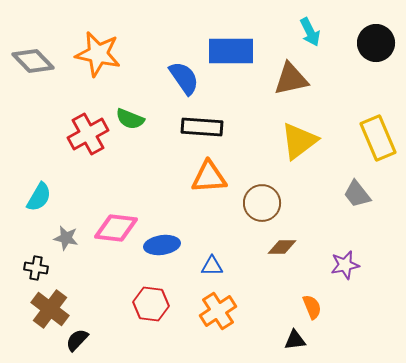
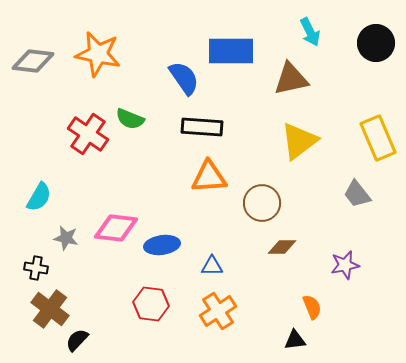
gray diamond: rotated 39 degrees counterclockwise
red cross: rotated 27 degrees counterclockwise
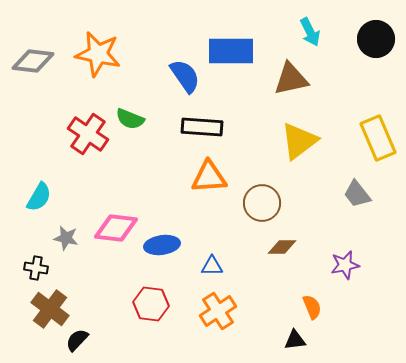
black circle: moved 4 px up
blue semicircle: moved 1 px right, 2 px up
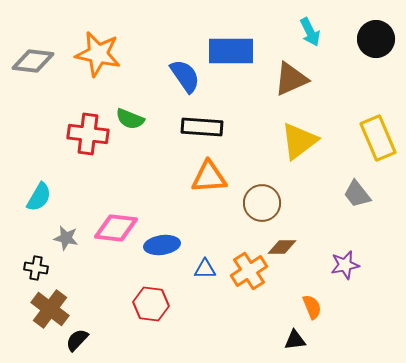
brown triangle: rotated 12 degrees counterclockwise
red cross: rotated 27 degrees counterclockwise
blue triangle: moved 7 px left, 3 px down
orange cross: moved 31 px right, 40 px up
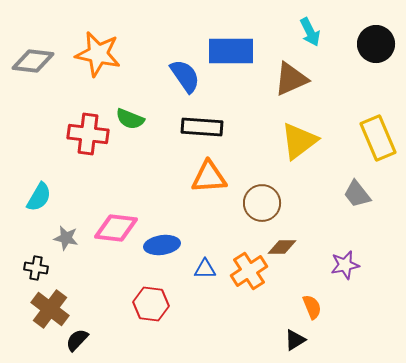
black circle: moved 5 px down
black triangle: rotated 25 degrees counterclockwise
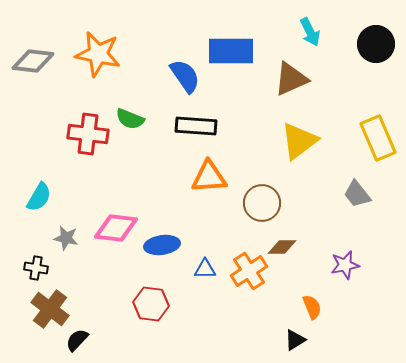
black rectangle: moved 6 px left, 1 px up
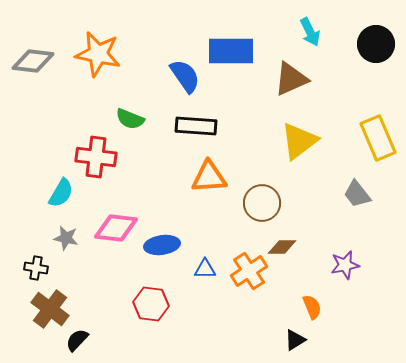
red cross: moved 8 px right, 23 px down
cyan semicircle: moved 22 px right, 4 px up
